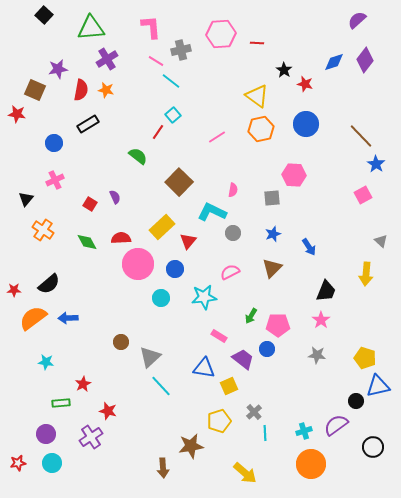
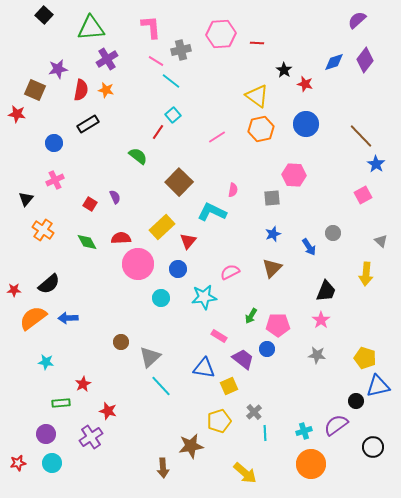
gray circle at (233, 233): moved 100 px right
blue circle at (175, 269): moved 3 px right
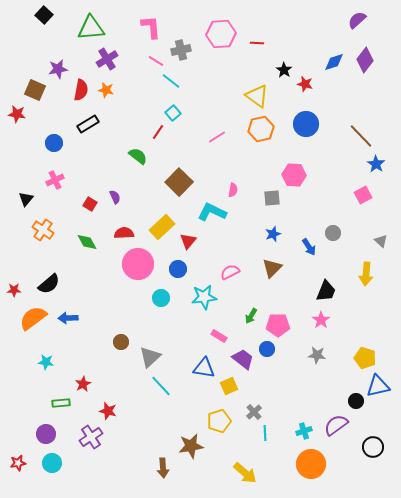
cyan square at (173, 115): moved 2 px up
red semicircle at (121, 238): moved 3 px right, 5 px up
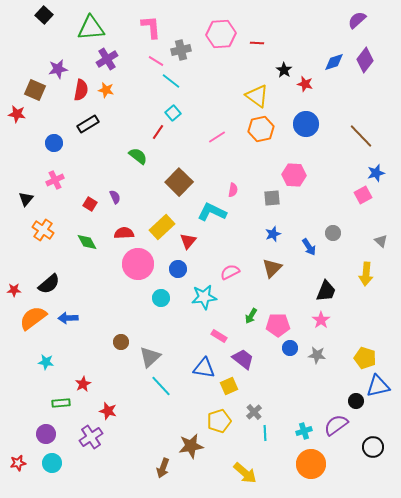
blue star at (376, 164): moved 9 px down; rotated 24 degrees clockwise
blue circle at (267, 349): moved 23 px right, 1 px up
brown arrow at (163, 468): rotated 24 degrees clockwise
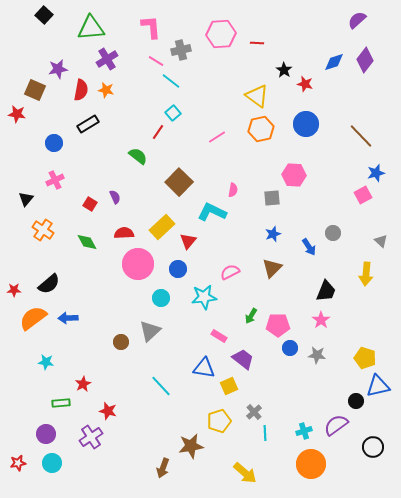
gray triangle at (150, 357): moved 26 px up
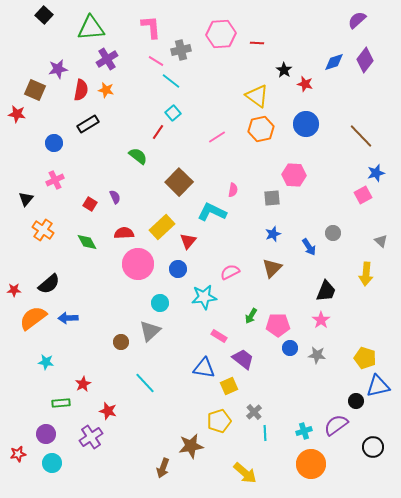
cyan circle at (161, 298): moved 1 px left, 5 px down
cyan line at (161, 386): moved 16 px left, 3 px up
red star at (18, 463): moved 9 px up
